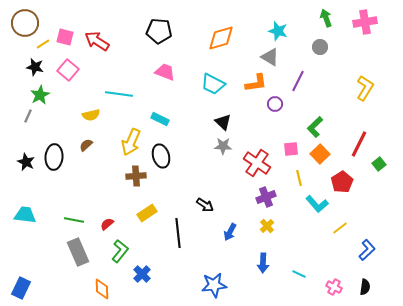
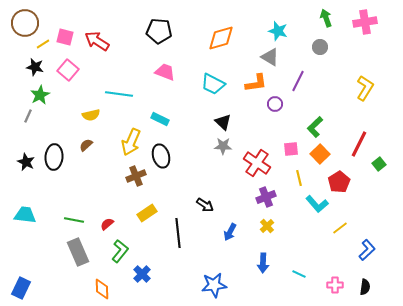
brown cross at (136, 176): rotated 18 degrees counterclockwise
red pentagon at (342, 182): moved 3 px left
pink cross at (334, 287): moved 1 px right, 2 px up; rotated 28 degrees counterclockwise
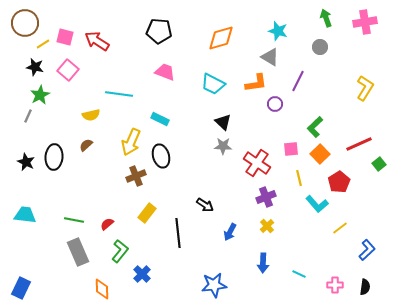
red line at (359, 144): rotated 40 degrees clockwise
yellow rectangle at (147, 213): rotated 18 degrees counterclockwise
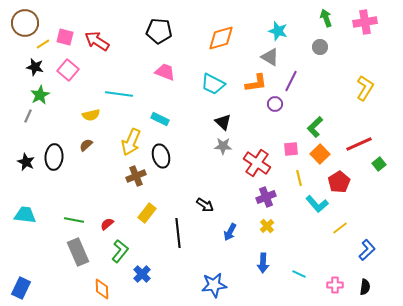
purple line at (298, 81): moved 7 px left
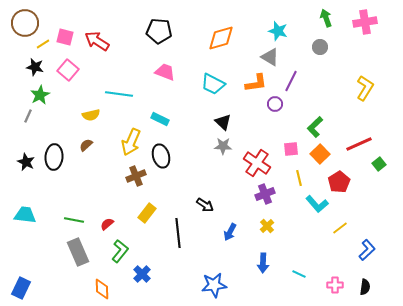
purple cross at (266, 197): moved 1 px left, 3 px up
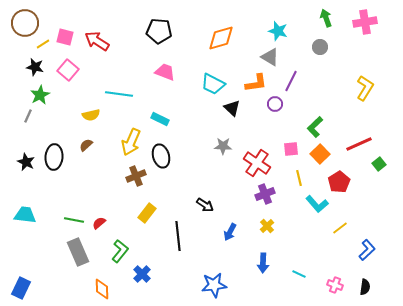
black triangle at (223, 122): moved 9 px right, 14 px up
red semicircle at (107, 224): moved 8 px left, 1 px up
black line at (178, 233): moved 3 px down
pink cross at (335, 285): rotated 21 degrees clockwise
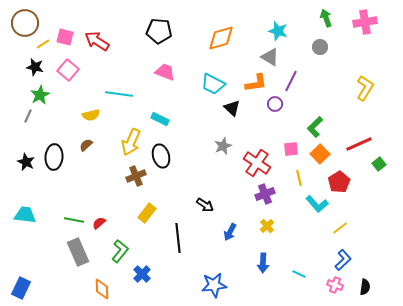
gray star at (223, 146): rotated 24 degrees counterclockwise
black line at (178, 236): moved 2 px down
blue L-shape at (367, 250): moved 24 px left, 10 px down
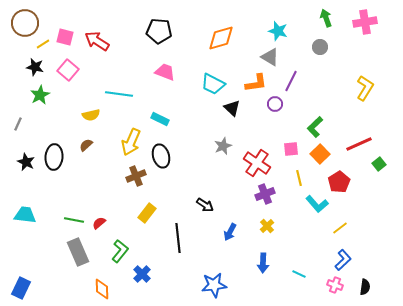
gray line at (28, 116): moved 10 px left, 8 px down
